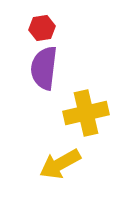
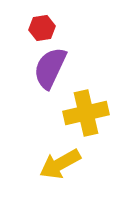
purple semicircle: moved 6 px right; rotated 18 degrees clockwise
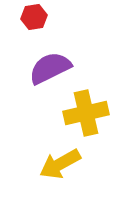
red hexagon: moved 8 px left, 11 px up
purple semicircle: rotated 39 degrees clockwise
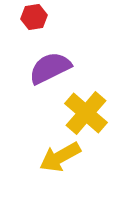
yellow cross: rotated 36 degrees counterclockwise
yellow arrow: moved 7 px up
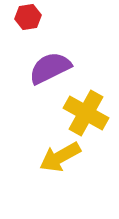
red hexagon: moved 6 px left
yellow cross: rotated 12 degrees counterclockwise
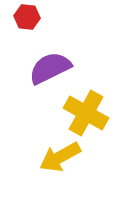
red hexagon: moved 1 px left; rotated 15 degrees clockwise
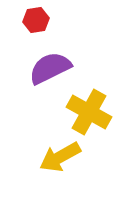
red hexagon: moved 9 px right, 3 px down; rotated 15 degrees counterclockwise
yellow cross: moved 3 px right, 1 px up
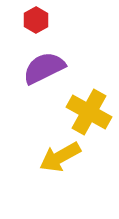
red hexagon: rotated 20 degrees counterclockwise
purple semicircle: moved 6 px left
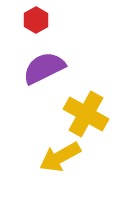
yellow cross: moved 3 px left, 2 px down
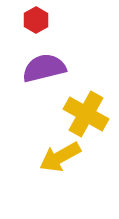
purple semicircle: rotated 12 degrees clockwise
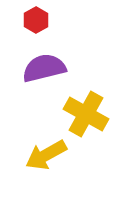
yellow arrow: moved 14 px left, 2 px up
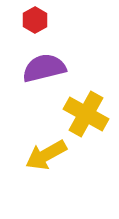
red hexagon: moved 1 px left
